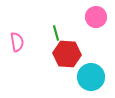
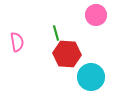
pink circle: moved 2 px up
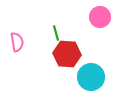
pink circle: moved 4 px right, 2 px down
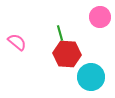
green line: moved 4 px right
pink semicircle: rotated 42 degrees counterclockwise
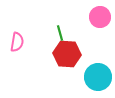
pink semicircle: rotated 60 degrees clockwise
cyan circle: moved 7 px right
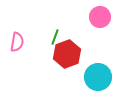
green line: moved 5 px left, 4 px down; rotated 35 degrees clockwise
red hexagon: rotated 24 degrees counterclockwise
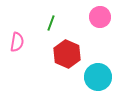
green line: moved 4 px left, 14 px up
red hexagon: rotated 16 degrees counterclockwise
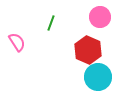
pink semicircle: rotated 42 degrees counterclockwise
red hexagon: moved 21 px right, 4 px up
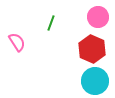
pink circle: moved 2 px left
red hexagon: moved 4 px right, 1 px up
cyan circle: moved 3 px left, 4 px down
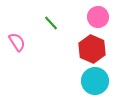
green line: rotated 63 degrees counterclockwise
